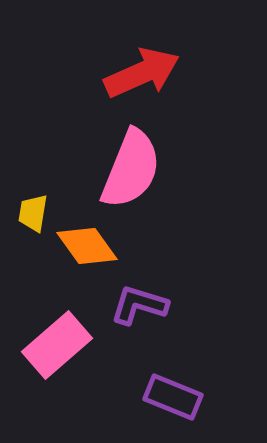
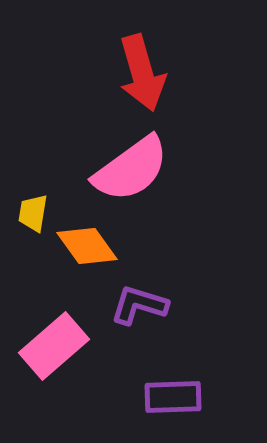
red arrow: rotated 98 degrees clockwise
pink semicircle: rotated 32 degrees clockwise
pink rectangle: moved 3 px left, 1 px down
purple rectangle: rotated 24 degrees counterclockwise
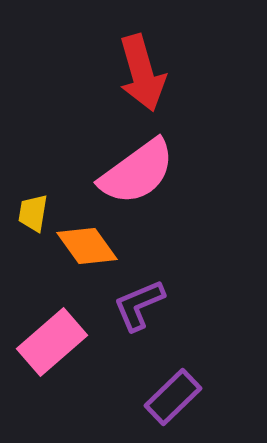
pink semicircle: moved 6 px right, 3 px down
purple L-shape: rotated 40 degrees counterclockwise
pink rectangle: moved 2 px left, 4 px up
purple rectangle: rotated 42 degrees counterclockwise
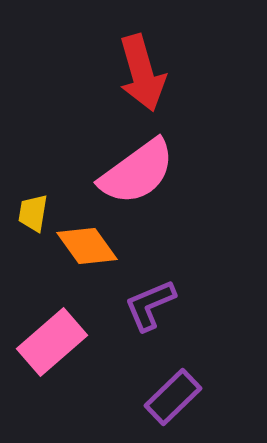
purple L-shape: moved 11 px right
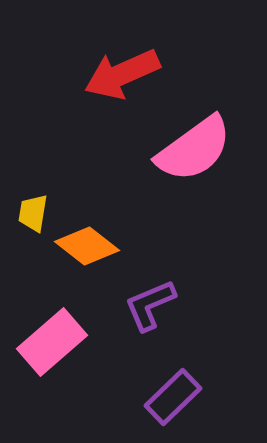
red arrow: moved 20 px left, 1 px down; rotated 82 degrees clockwise
pink semicircle: moved 57 px right, 23 px up
orange diamond: rotated 16 degrees counterclockwise
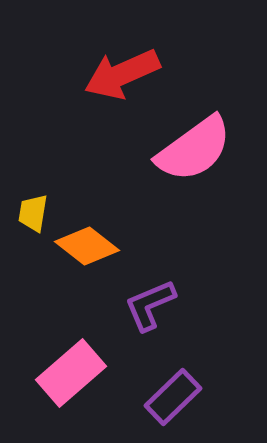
pink rectangle: moved 19 px right, 31 px down
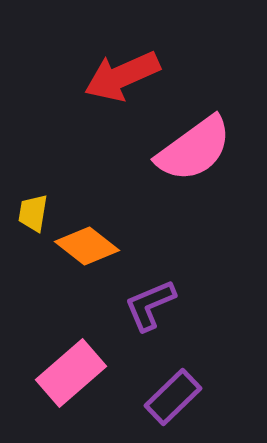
red arrow: moved 2 px down
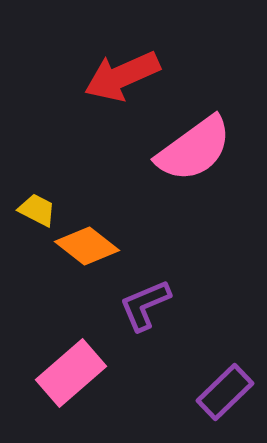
yellow trapezoid: moved 4 px right, 3 px up; rotated 108 degrees clockwise
purple L-shape: moved 5 px left
purple rectangle: moved 52 px right, 5 px up
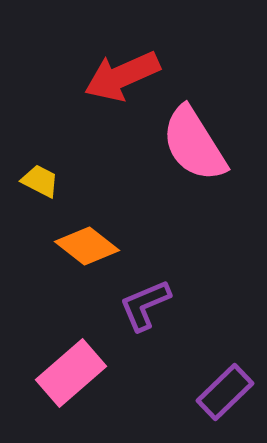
pink semicircle: moved 5 px up; rotated 94 degrees clockwise
yellow trapezoid: moved 3 px right, 29 px up
